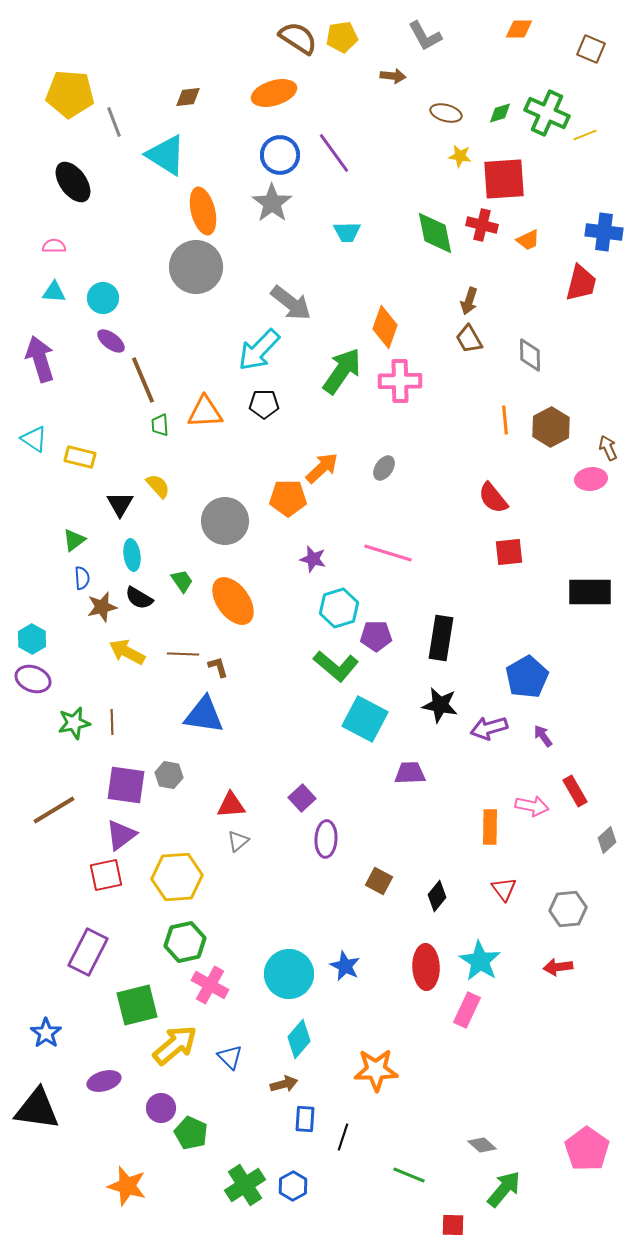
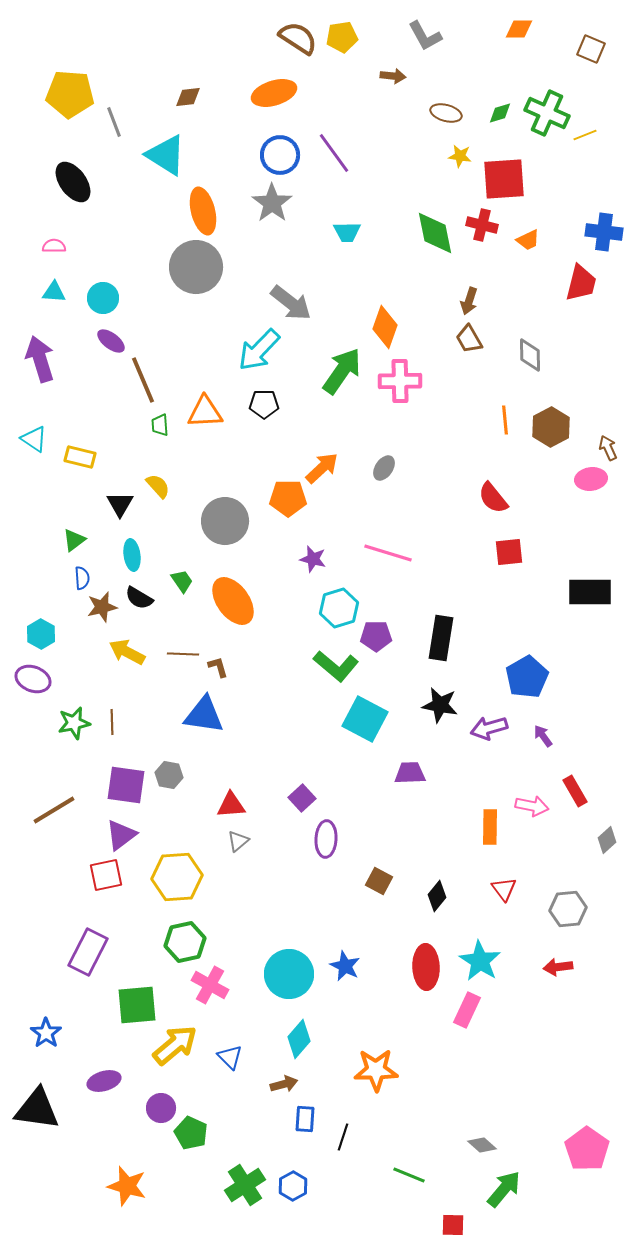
cyan hexagon at (32, 639): moved 9 px right, 5 px up
green square at (137, 1005): rotated 9 degrees clockwise
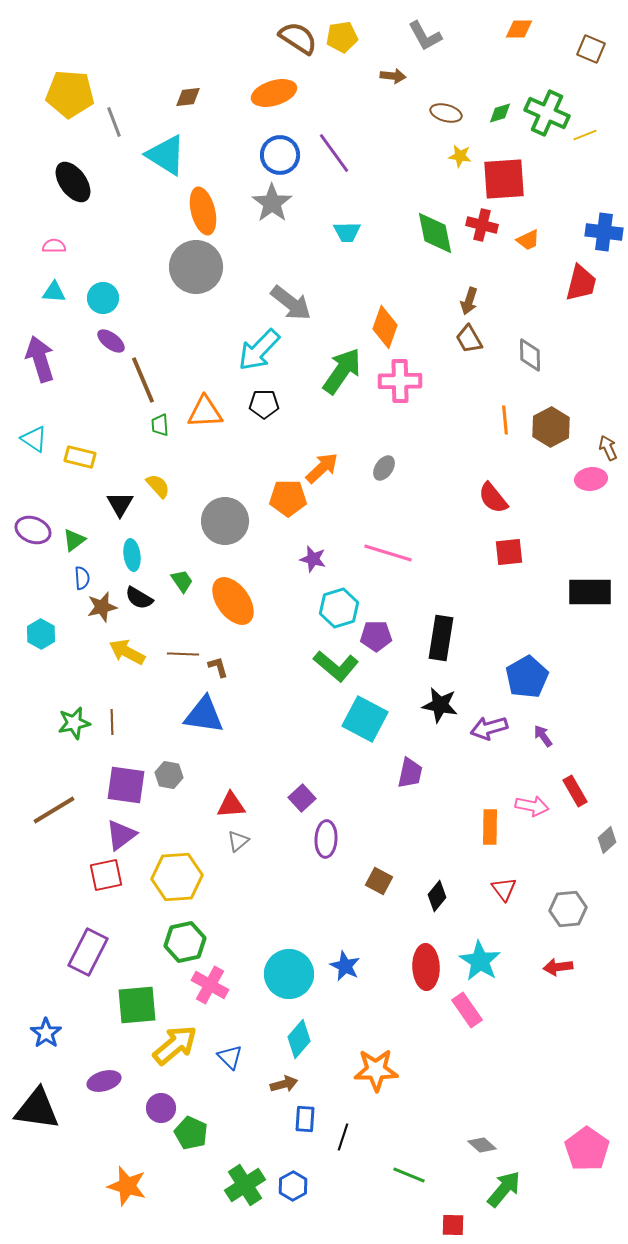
purple ellipse at (33, 679): moved 149 px up
purple trapezoid at (410, 773): rotated 104 degrees clockwise
pink rectangle at (467, 1010): rotated 60 degrees counterclockwise
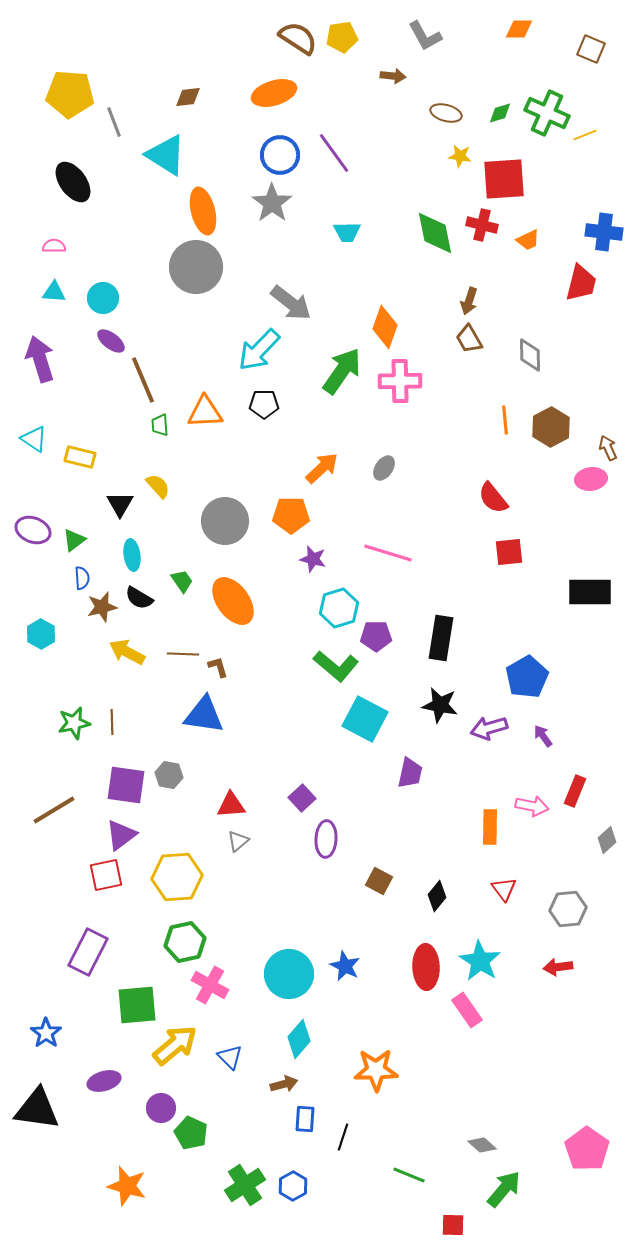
orange pentagon at (288, 498): moved 3 px right, 17 px down
red rectangle at (575, 791): rotated 52 degrees clockwise
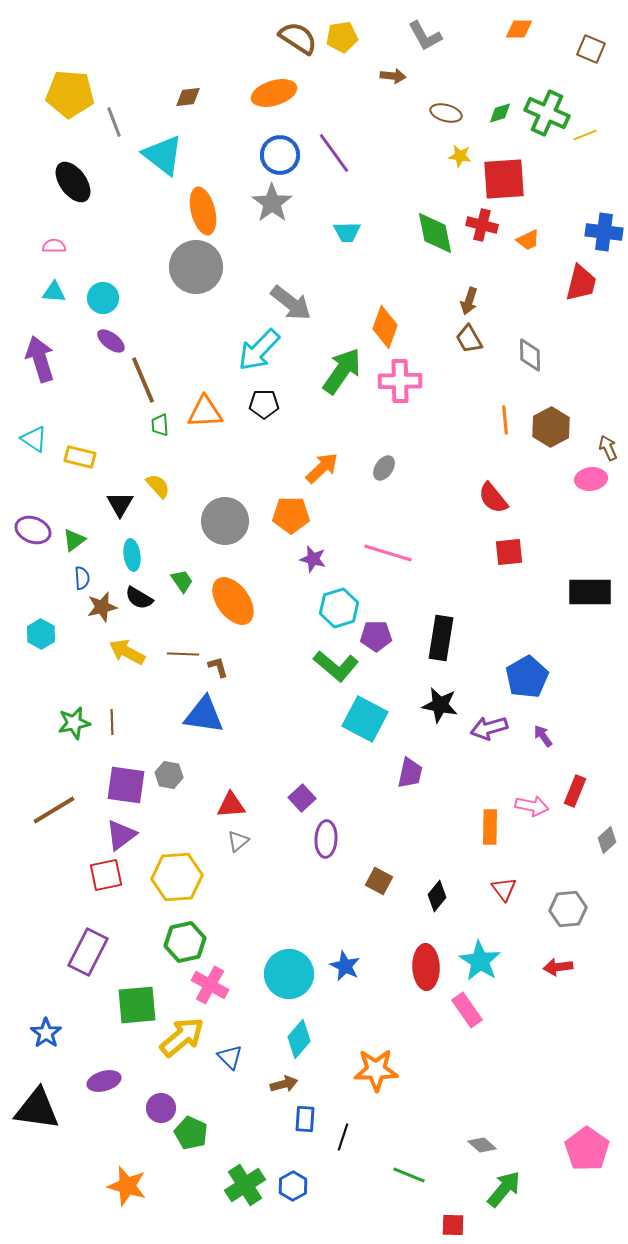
cyan triangle at (166, 155): moved 3 px left; rotated 6 degrees clockwise
yellow arrow at (175, 1045): moved 7 px right, 8 px up
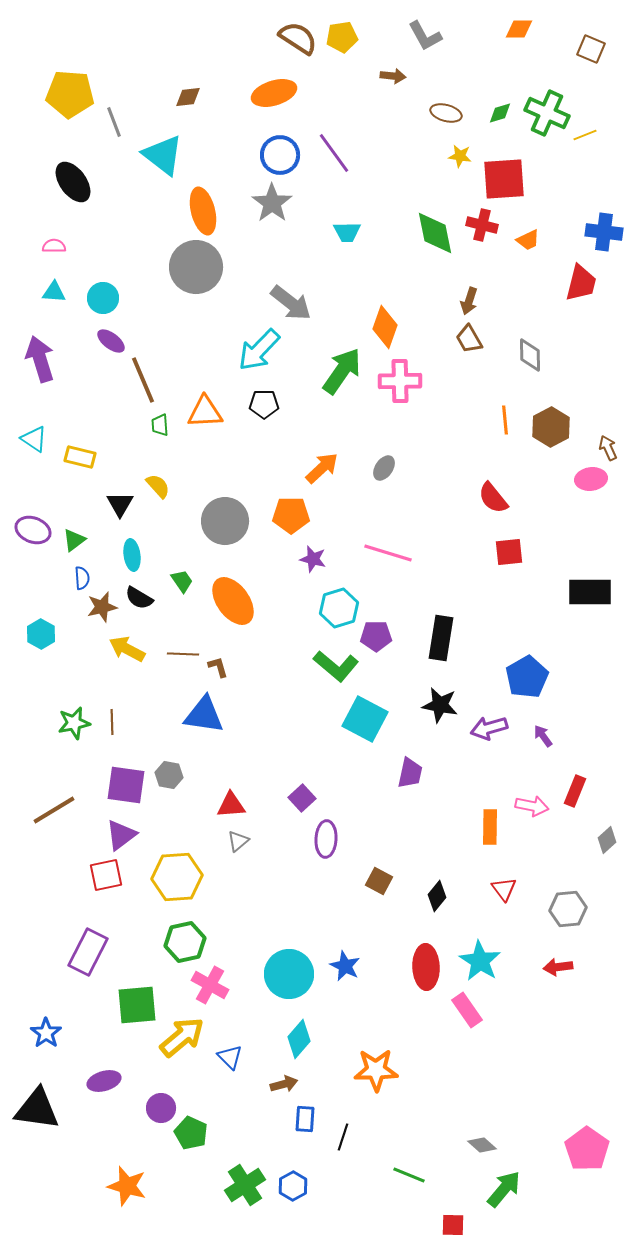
yellow arrow at (127, 652): moved 3 px up
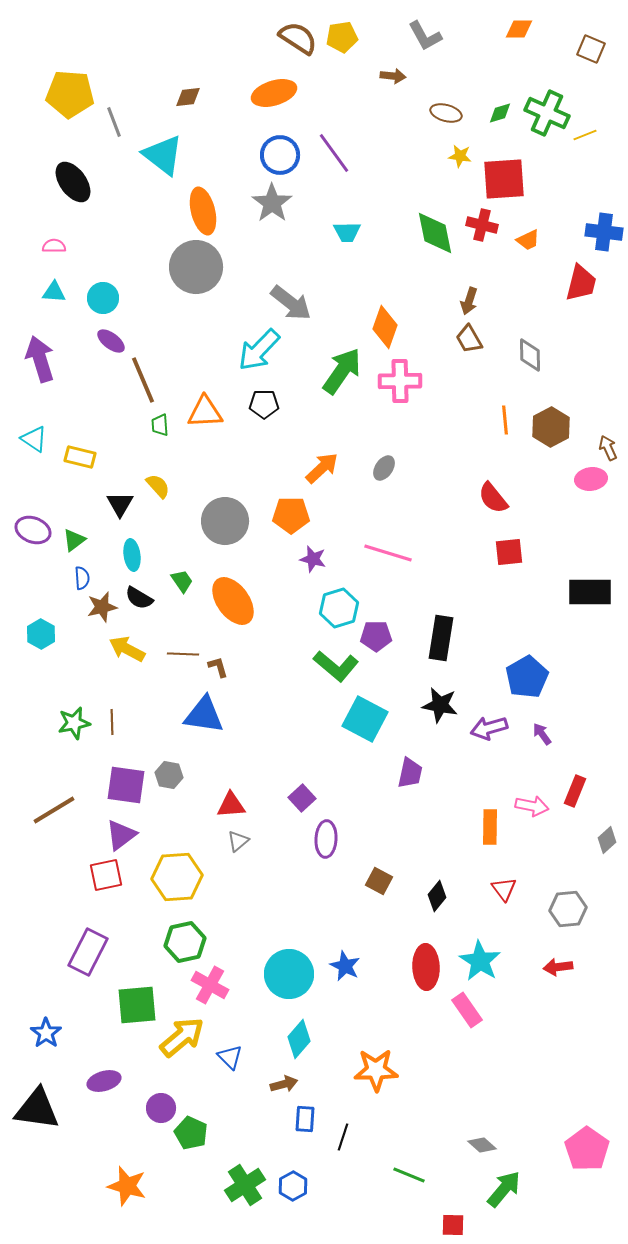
purple arrow at (543, 736): moved 1 px left, 2 px up
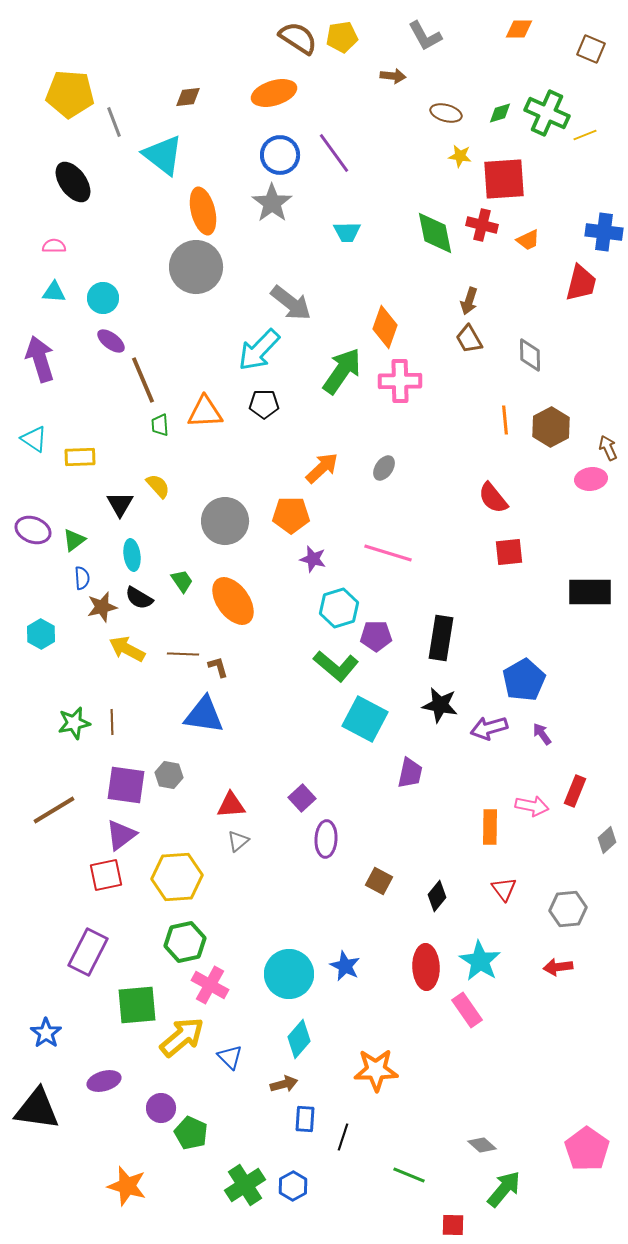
yellow rectangle at (80, 457): rotated 16 degrees counterclockwise
blue pentagon at (527, 677): moved 3 px left, 3 px down
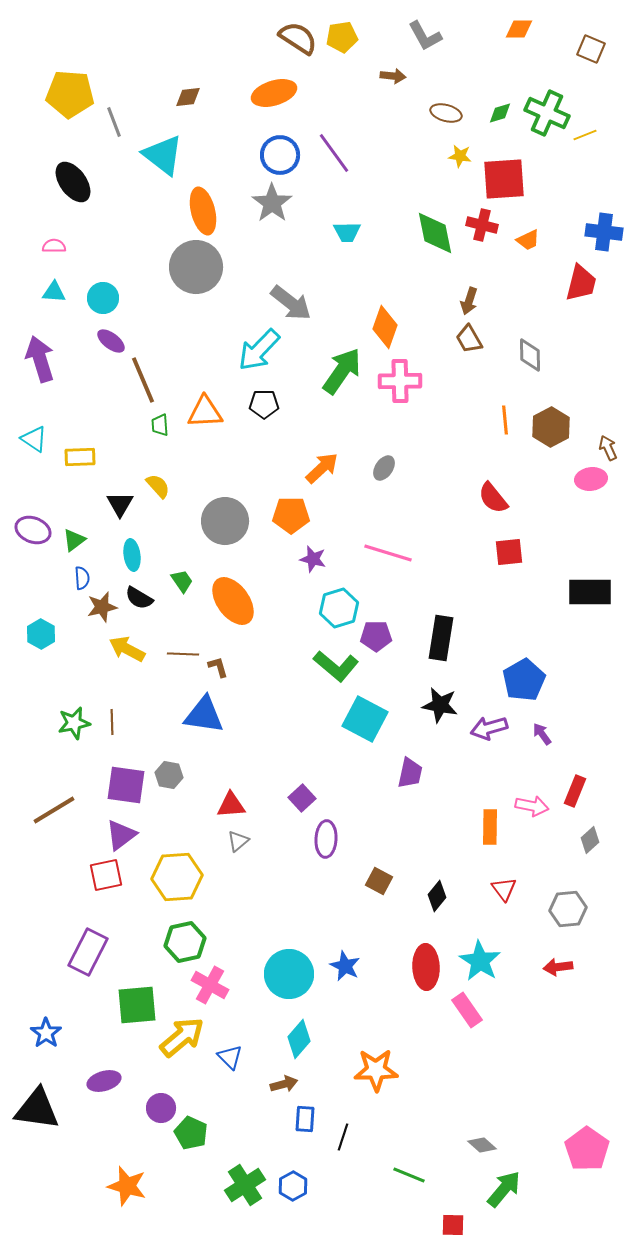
gray diamond at (607, 840): moved 17 px left
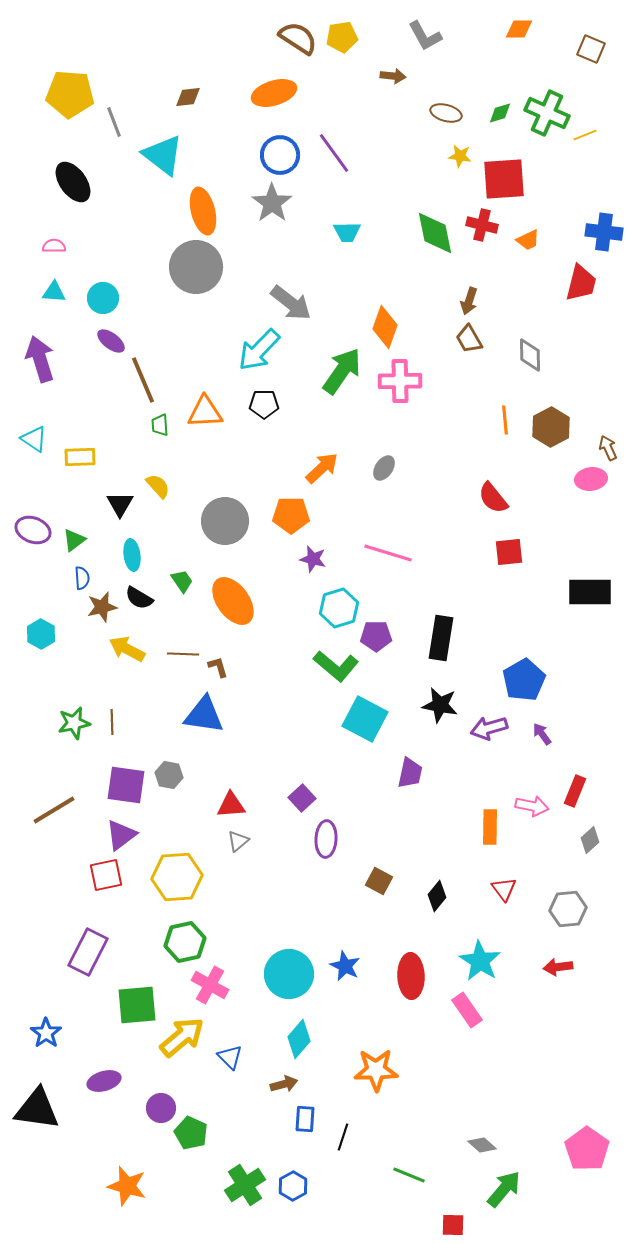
red ellipse at (426, 967): moved 15 px left, 9 px down
